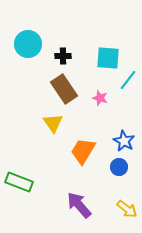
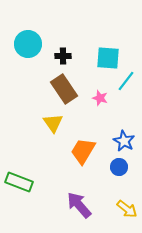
cyan line: moved 2 px left, 1 px down
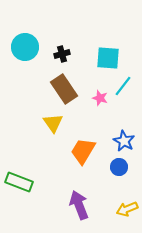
cyan circle: moved 3 px left, 3 px down
black cross: moved 1 px left, 2 px up; rotated 14 degrees counterclockwise
cyan line: moved 3 px left, 5 px down
purple arrow: rotated 20 degrees clockwise
yellow arrow: rotated 120 degrees clockwise
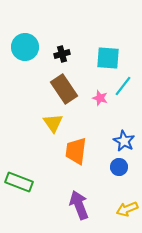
orange trapezoid: moved 7 px left; rotated 24 degrees counterclockwise
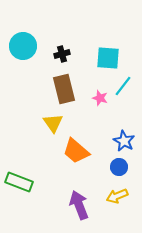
cyan circle: moved 2 px left, 1 px up
brown rectangle: rotated 20 degrees clockwise
orange trapezoid: rotated 56 degrees counterclockwise
yellow arrow: moved 10 px left, 13 px up
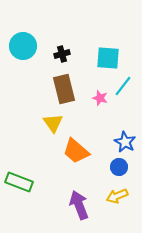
blue star: moved 1 px right, 1 px down
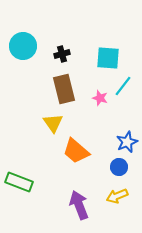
blue star: moved 2 px right; rotated 20 degrees clockwise
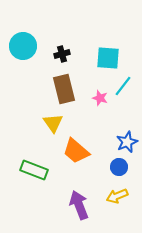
green rectangle: moved 15 px right, 12 px up
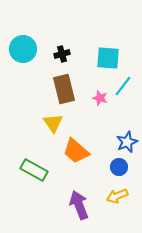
cyan circle: moved 3 px down
green rectangle: rotated 8 degrees clockwise
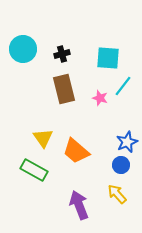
yellow triangle: moved 10 px left, 15 px down
blue circle: moved 2 px right, 2 px up
yellow arrow: moved 2 px up; rotated 70 degrees clockwise
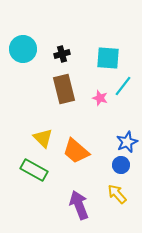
yellow triangle: rotated 10 degrees counterclockwise
